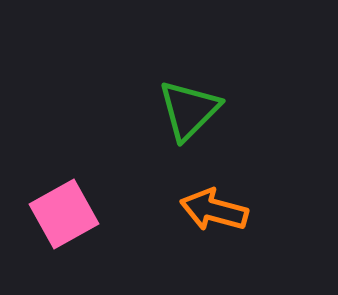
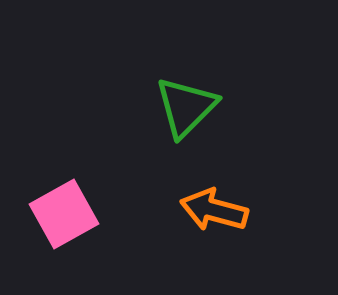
green triangle: moved 3 px left, 3 px up
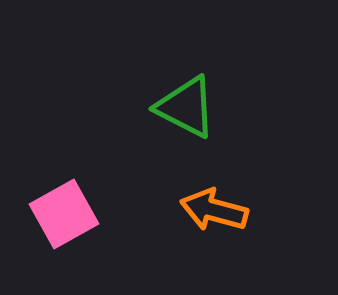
green triangle: rotated 48 degrees counterclockwise
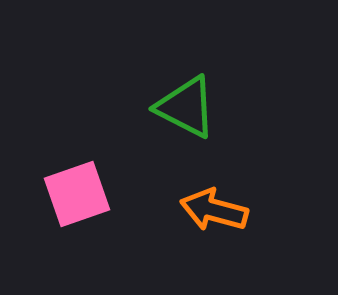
pink square: moved 13 px right, 20 px up; rotated 10 degrees clockwise
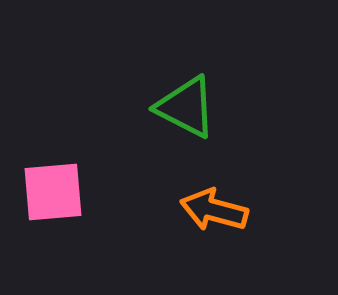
pink square: moved 24 px left, 2 px up; rotated 14 degrees clockwise
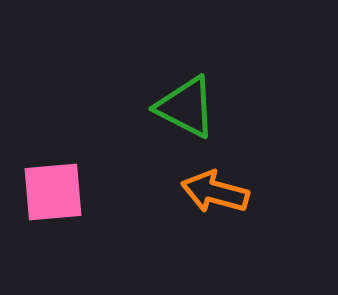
orange arrow: moved 1 px right, 18 px up
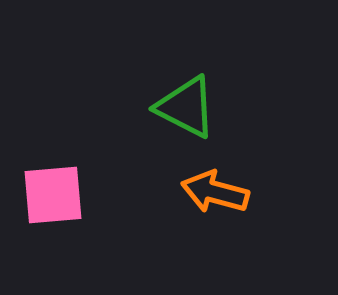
pink square: moved 3 px down
